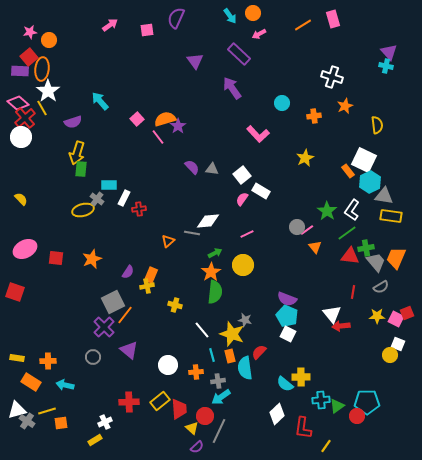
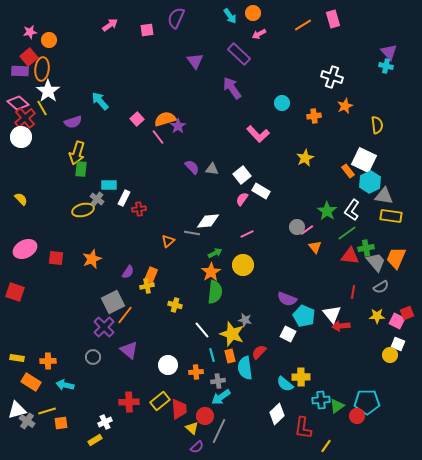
cyan pentagon at (287, 316): moved 17 px right
pink square at (396, 319): moved 1 px right, 2 px down
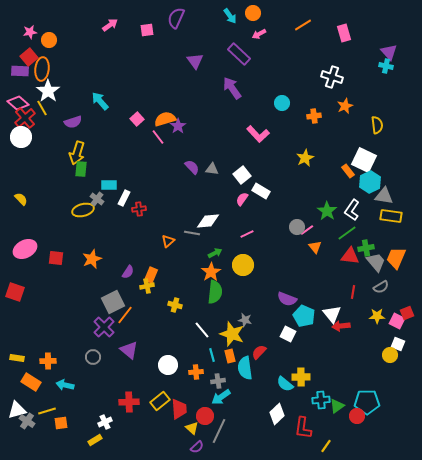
pink rectangle at (333, 19): moved 11 px right, 14 px down
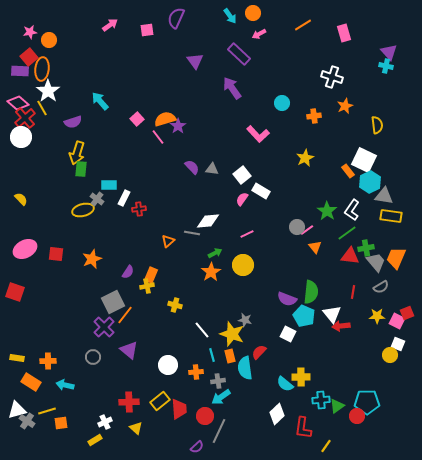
red square at (56, 258): moved 4 px up
green semicircle at (215, 292): moved 96 px right
yellow triangle at (192, 428): moved 56 px left
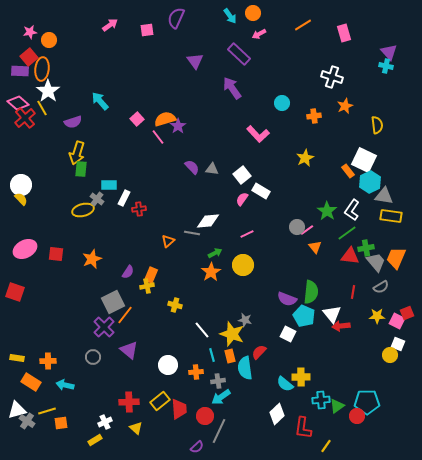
white circle at (21, 137): moved 48 px down
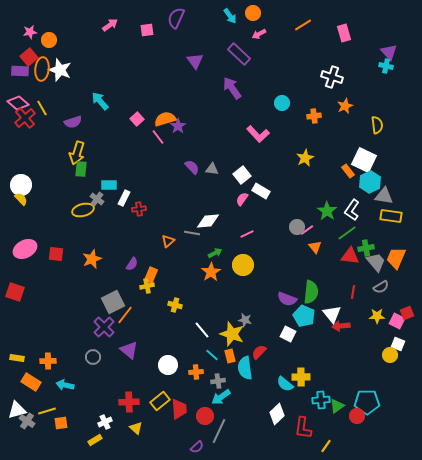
white star at (48, 91): moved 12 px right, 21 px up; rotated 15 degrees counterclockwise
purple semicircle at (128, 272): moved 4 px right, 8 px up
cyan line at (212, 355): rotated 32 degrees counterclockwise
